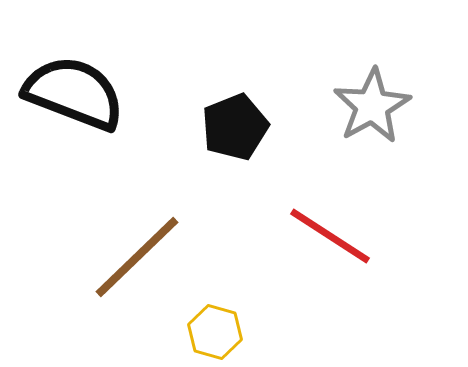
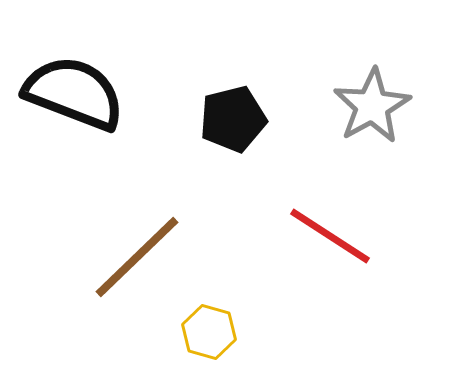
black pentagon: moved 2 px left, 8 px up; rotated 8 degrees clockwise
yellow hexagon: moved 6 px left
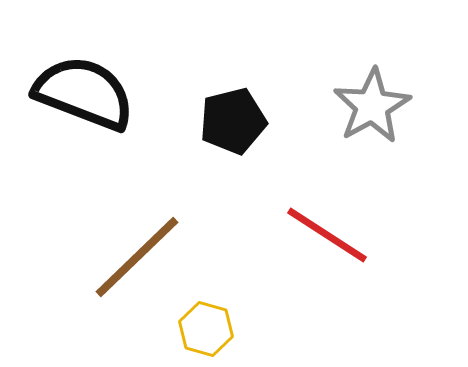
black semicircle: moved 10 px right
black pentagon: moved 2 px down
red line: moved 3 px left, 1 px up
yellow hexagon: moved 3 px left, 3 px up
